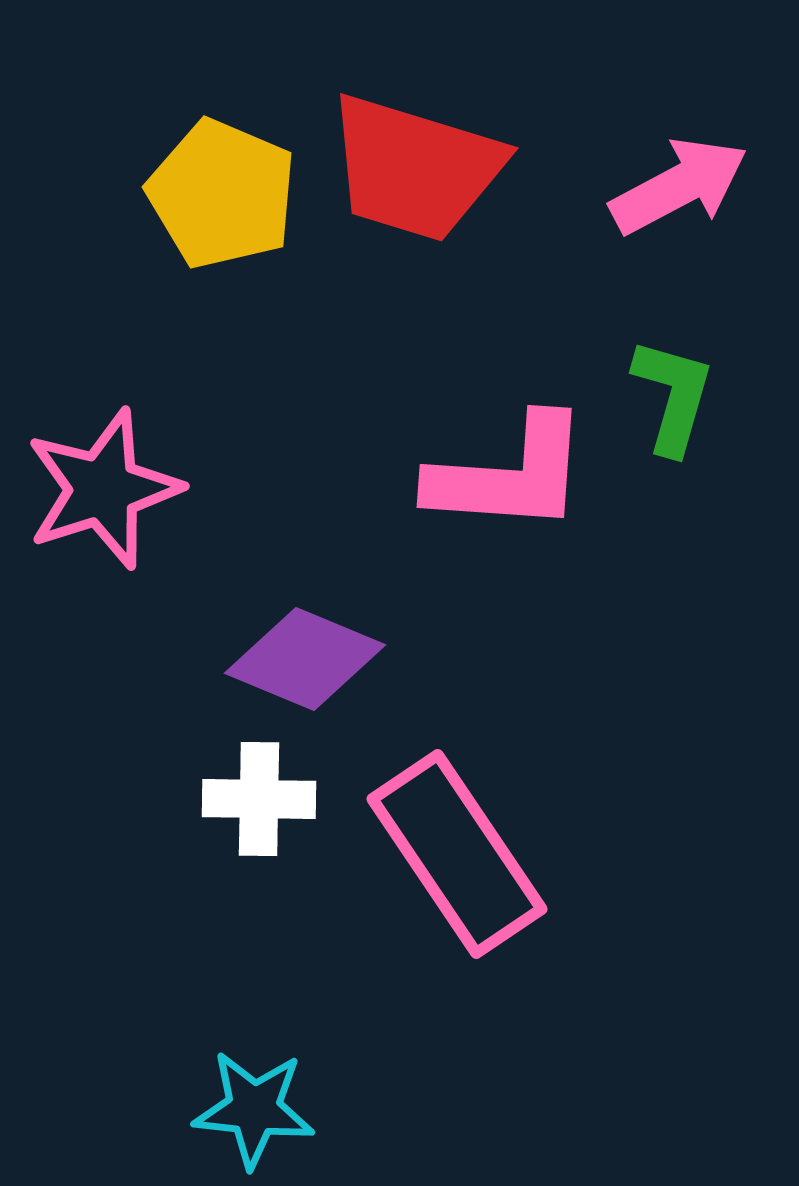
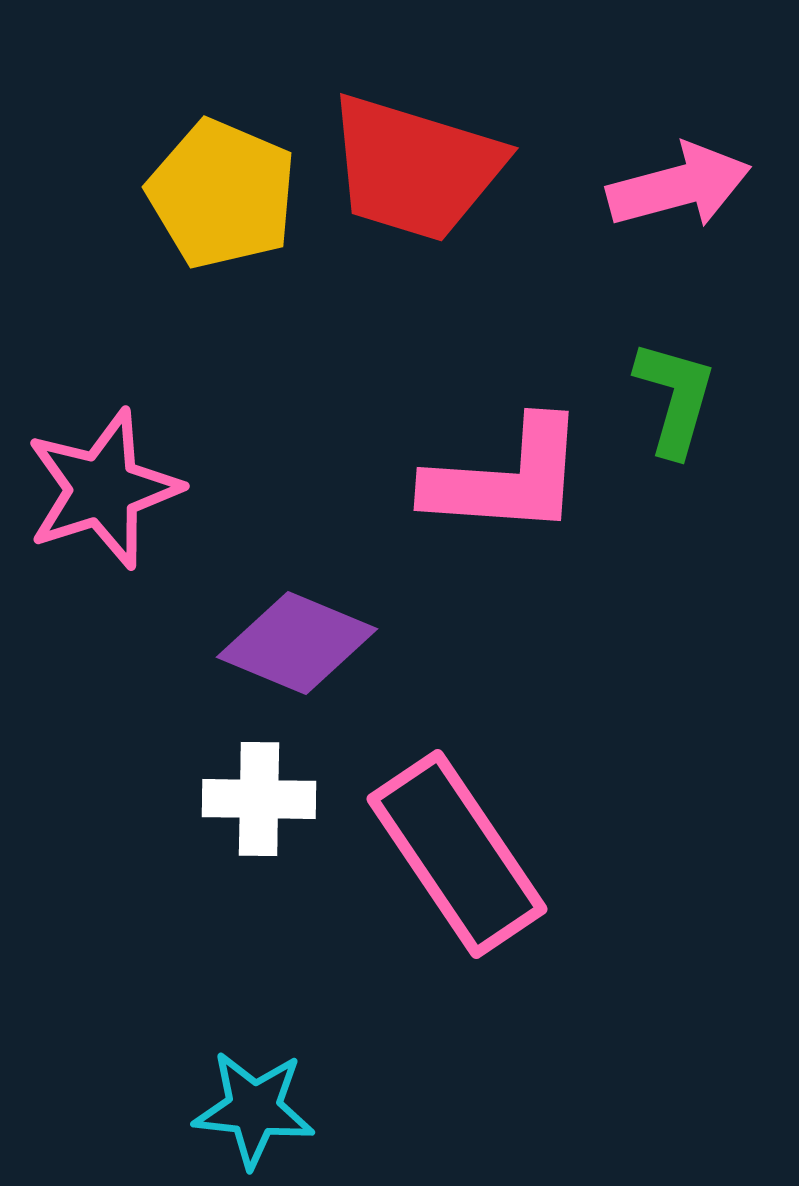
pink arrow: rotated 13 degrees clockwise
green L-shape: moved 2 px right, 2 px down
pink L-shape: moved 3 px left, 3 px down
purple diamond: moved 8 px left, 16 px up
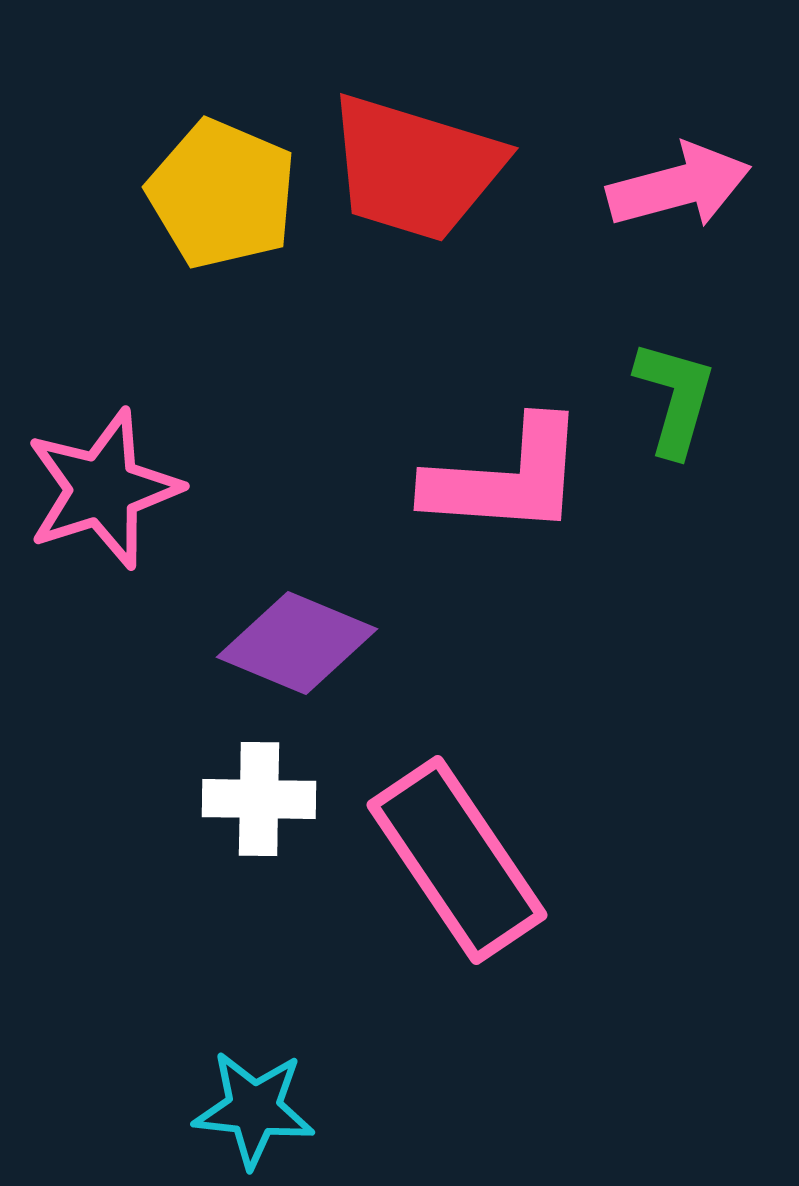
pink rectangle: moved 6 px down
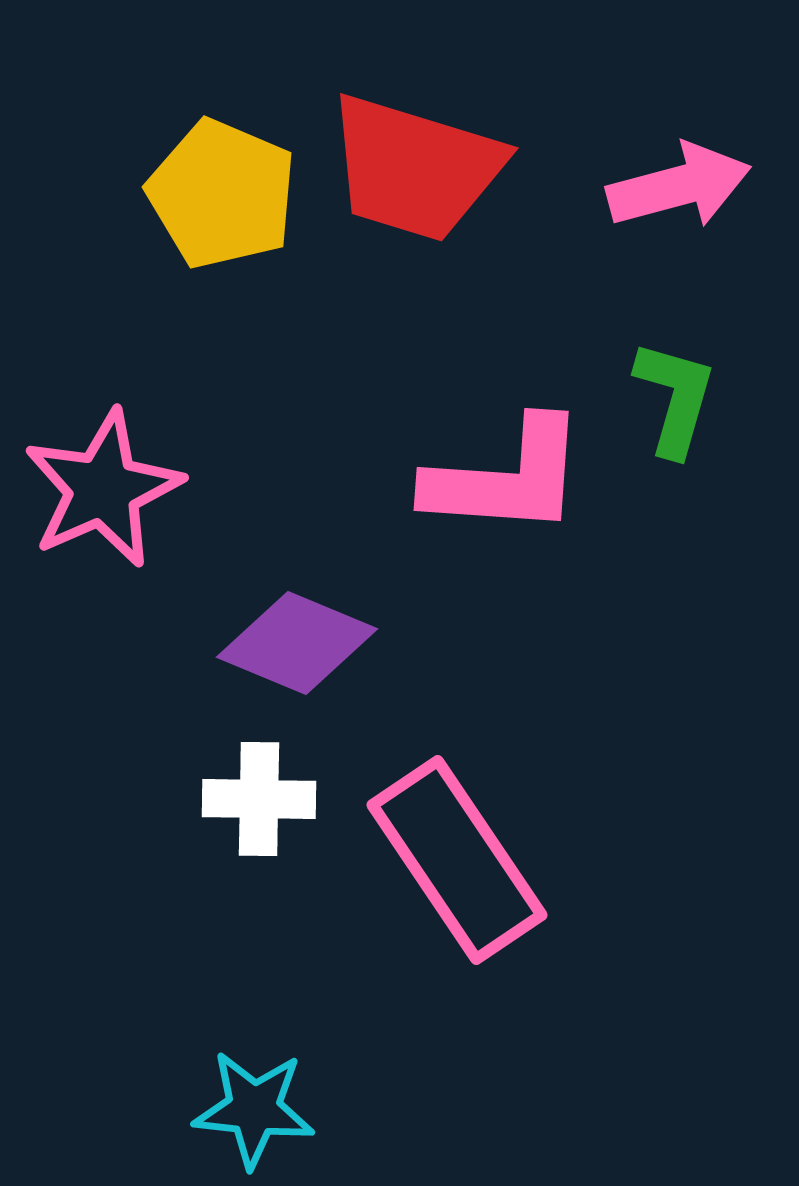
pink star: rotated 6 degrees counterclockwise
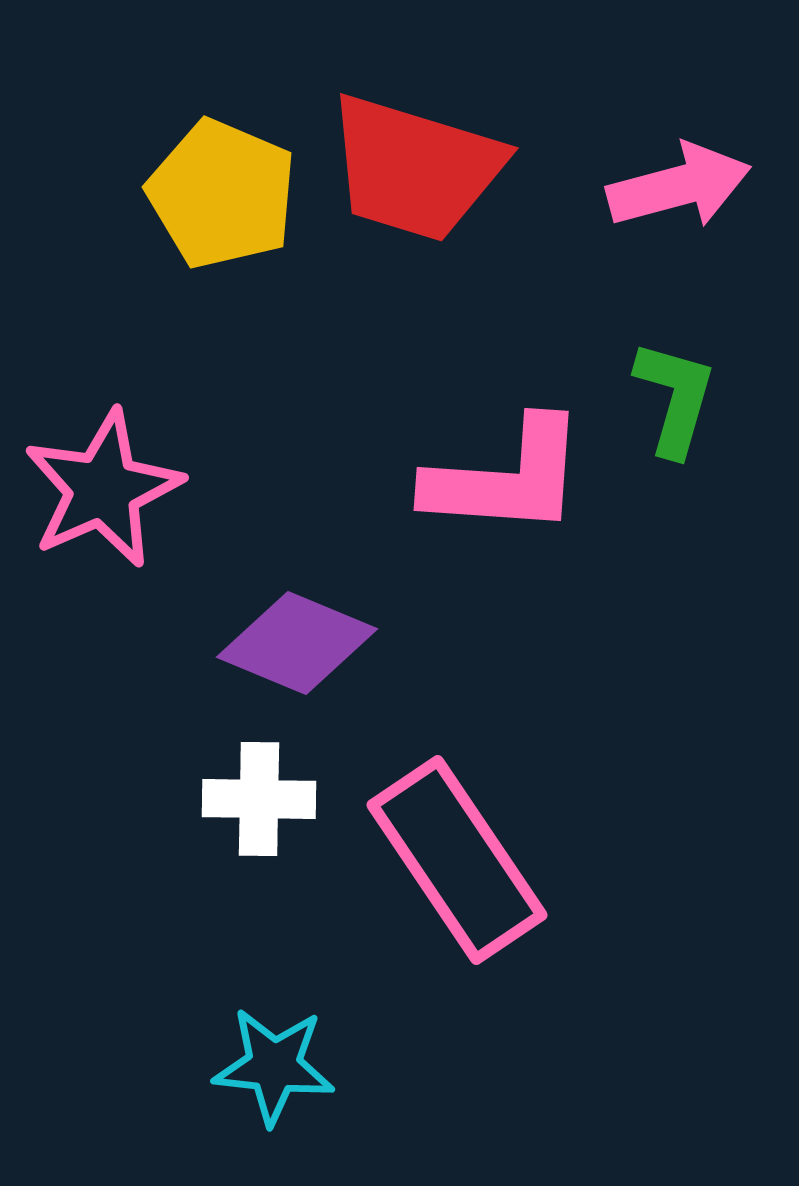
cyan star: moved 20 px right, 43 px up
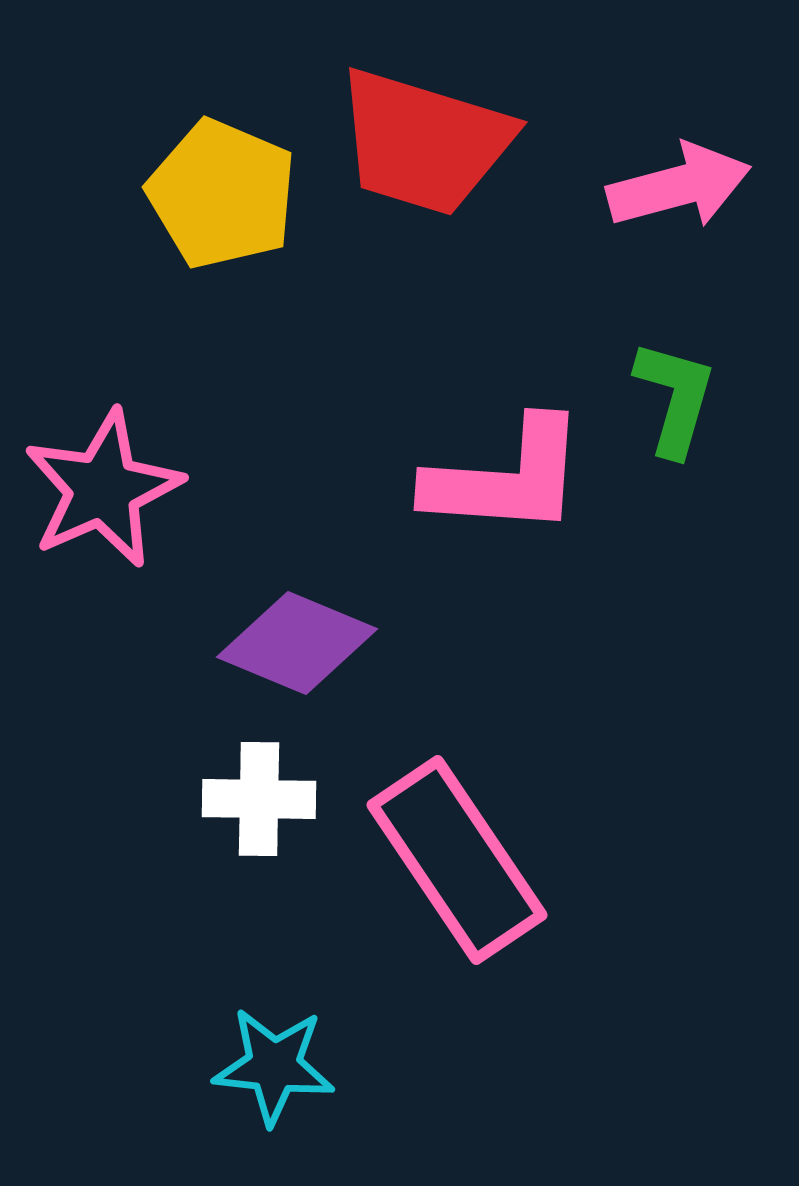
red trapezoid: moved 9 px right, 26 px up
